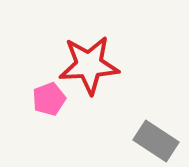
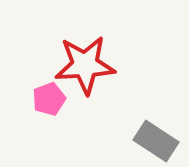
red star: moved 4 px left
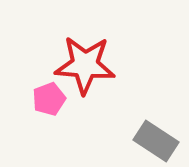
red star: rotated 8 degrees clockwise
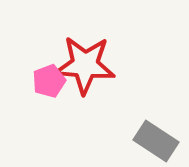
pink pentagon: moved 18 px up
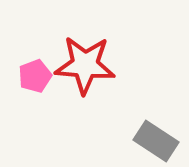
pink pentagon: moved 14 px left, 5 px up
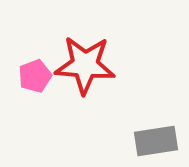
gray rectangle: rotated 42 degrees counterclockwise
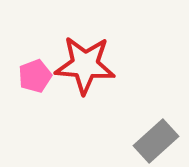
gray rectangle: rotated 33 degrees counterclockwise
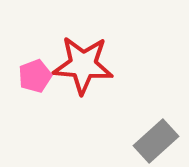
red star: moved 2 px left
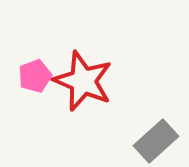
red star: moved 16 px down; rotated 18 degrees clockwise
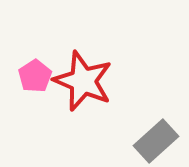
pink pentagon: rotated 12 degrees counterclockwise
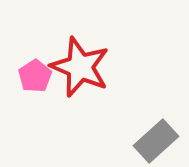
red star: moved 3 px left, 14 px up
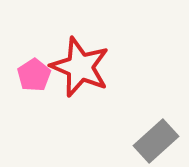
pink pentagon: moved 1 px left, 1 px up
